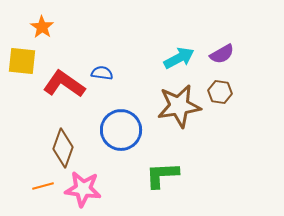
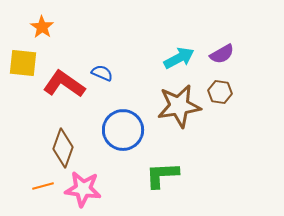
yellow square: moved 1 px right, 2 px down
blue semicircle: rotated 15 degrees clockwise
blue circle: moved 2 px right
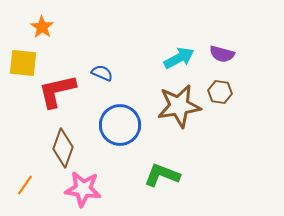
purple semicircle: rotated 45 degrees clockwise
red L-shape: moved 7 px left, 7 px down; rotated 48 degrees counterclockwise
blue circle: moved 3 px left, 5 px up
green L-shape: rotated 24 degrees clockwise
orange line: moved 18 px left, 1 px up; rotated 40 degrees counterclockwise
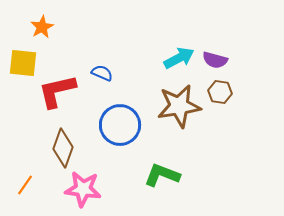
orange star: rotated 10 degrees clockwise
purple semicircle: moved 7 px left, 6 px down
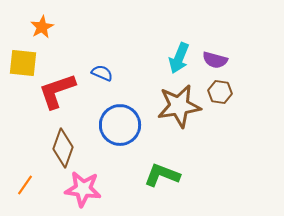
cyan arrow: rotated 140 degrees clockwise
red L-shape: rotated 6 degrees counterclockwise
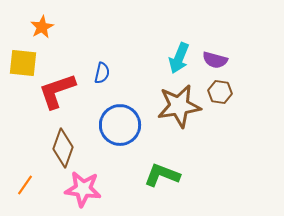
blue semicircle: rotated 80 degrees clockwise
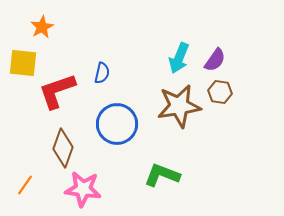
purple semicircle: rotated 70 degrees counterclockwise
blue circle: moved 3 px left, 1 px up
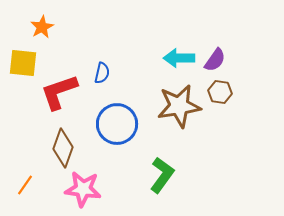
cyan arrow: rotated 68 degrees clockwise
red L-shape: moved 2 px right, 1 px down
green L-shape: rotated 105 degrees clockwise
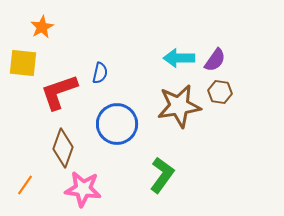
blue semicircle: moved 2 px left
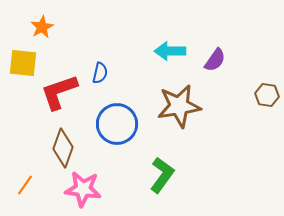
cyan arrow: moved 9 px left, 7 px up
brown hexagon: moved 47 px right, 3 px down
